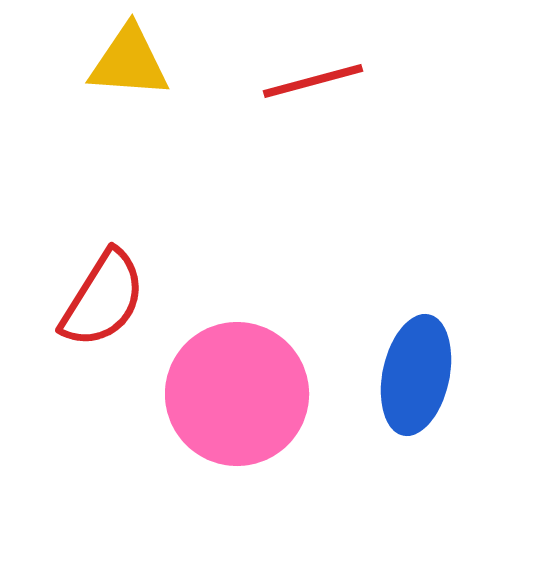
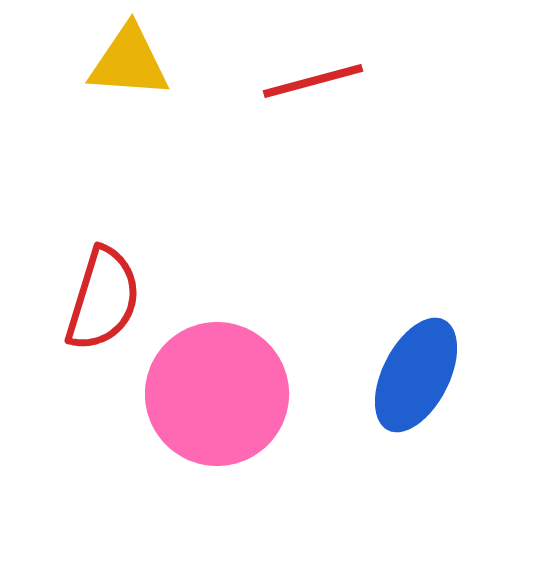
red semicircle: rotated 15 degrees counterclockwise
blue ellipse: rotated 15 degrees clockwise
pink circle: moved 20 px left
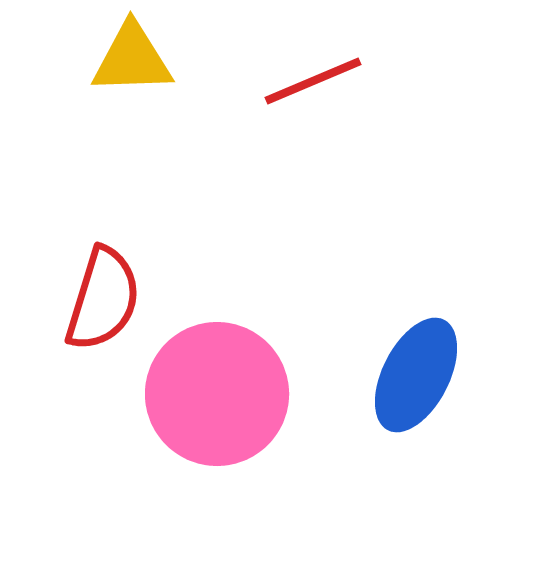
yellow triangle: moved 3 px right, 3 px up; rotated 6 degrees counterclockwise
red line: rotated 8 degrees counterclockwise
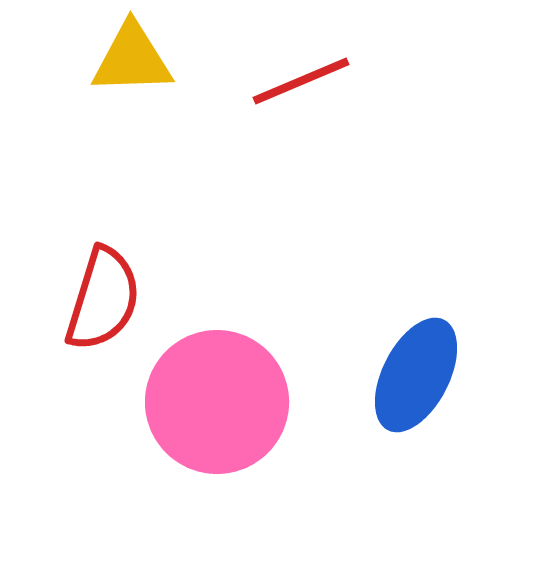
red line: moved 12 px left
pink circle: moved 8 px down
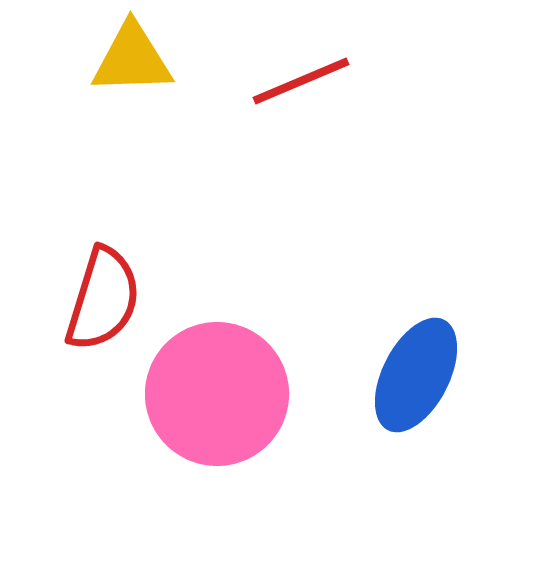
pink circle: moved 8 px up
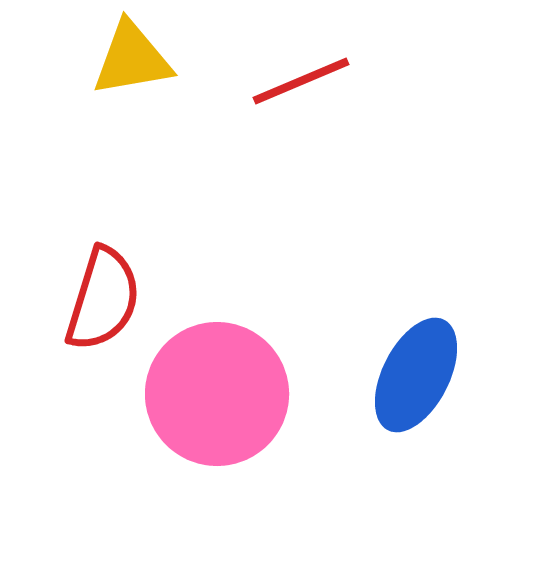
yellow triangle: rotated 8 degrees counterclockwise
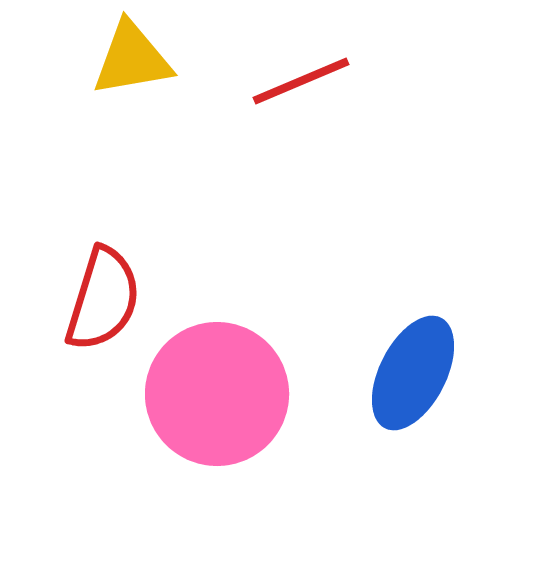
blue ellipse: moved 3 px left, 2 px up
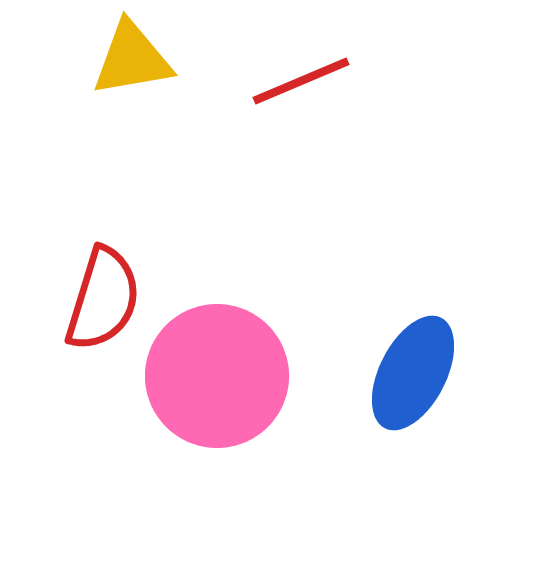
pink circle: moved 18 px up
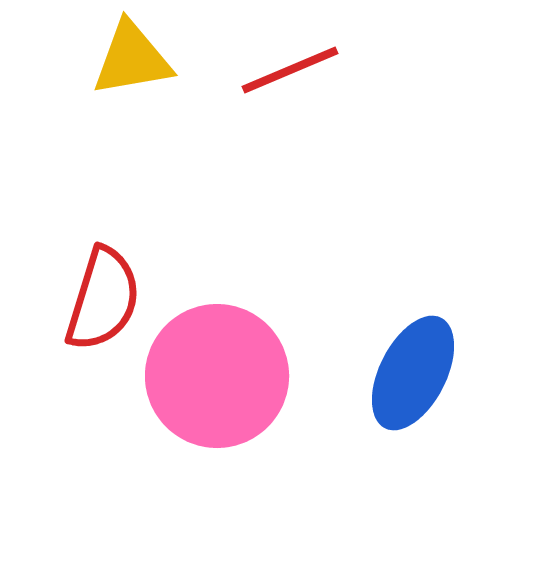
red line: moved 11 px left, 11 px up
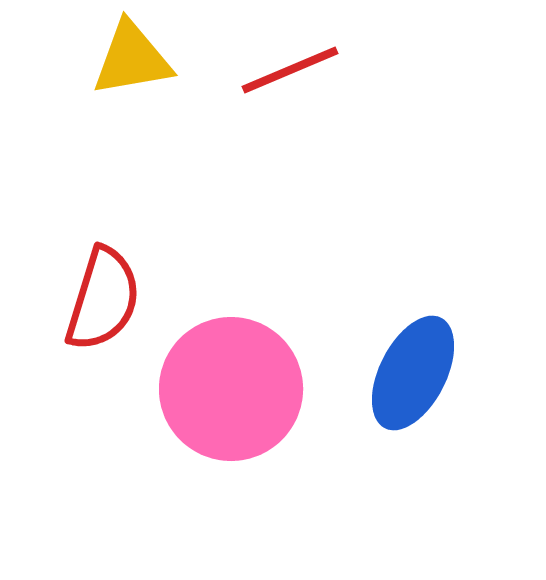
pink circle: moved 14 px right, 13 px down
